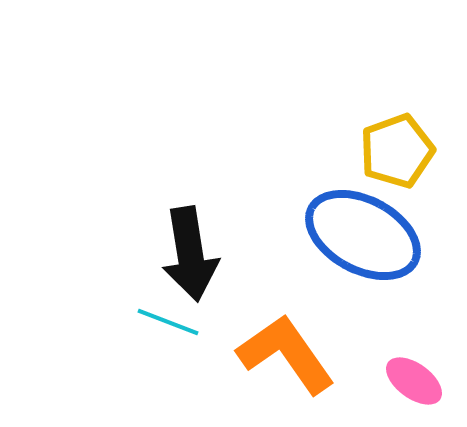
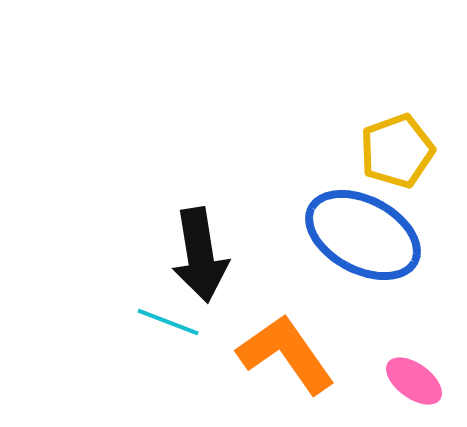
black arrow: moved 10 px right, 1 px down
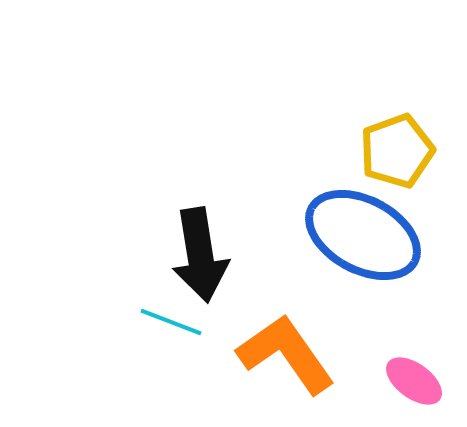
cyan line: moved 3 px right
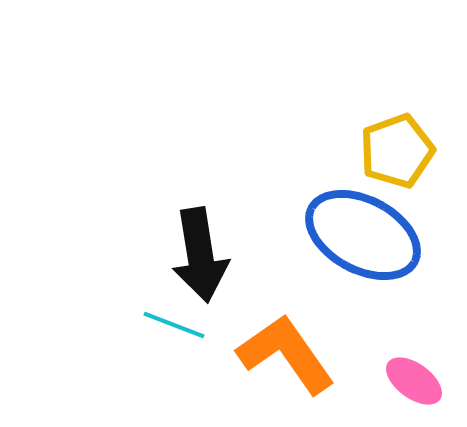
cyan line: moved 3 px right, 3 px down
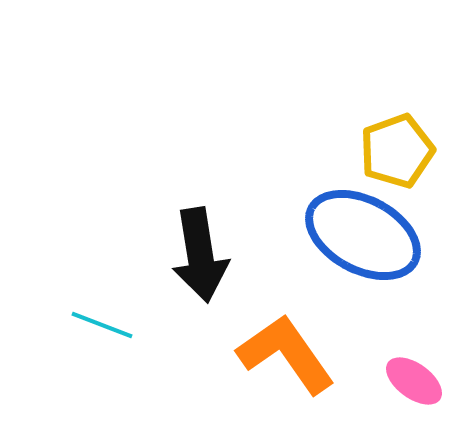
cyan line: moved 72 px left
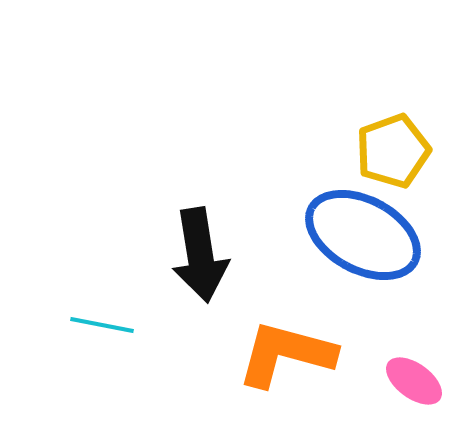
yellow pentagon: moved 4 px left
cyan line: rotated 10 degrees counterclockwise
orange L-shape: rotated 40 degrees counterclockwise
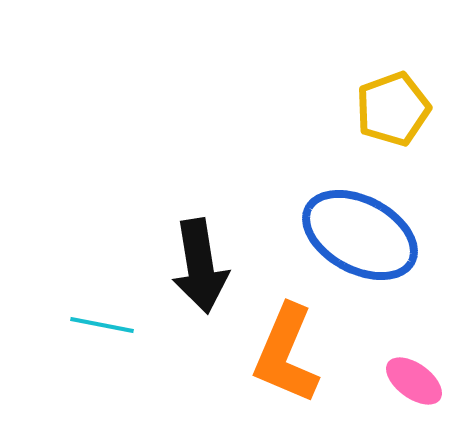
yellow pentagon: moved 42 px up
blue ellipse: moved 3 px left
black arrow: moved 11 px down
orange L-shape: rotated 82 degrees counterclockwise
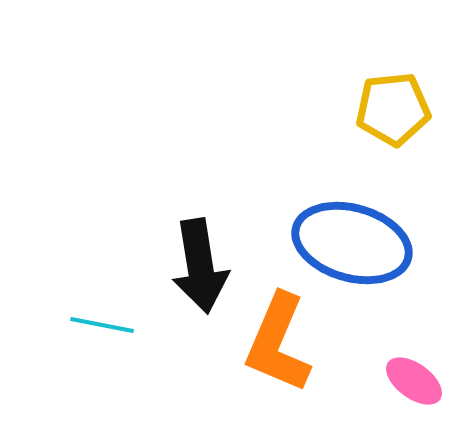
yellow pentagon: rotated 14 degrees clockwise
blue ellipse: moved 8 px left, 8 px down; rotated 12 degrees counterclockwise
orange L-shape: moved 8 px left, 11 px up
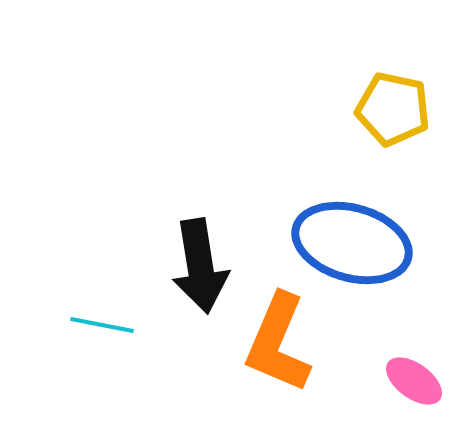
yellow pentagon: rotated 18 degrees clockwise
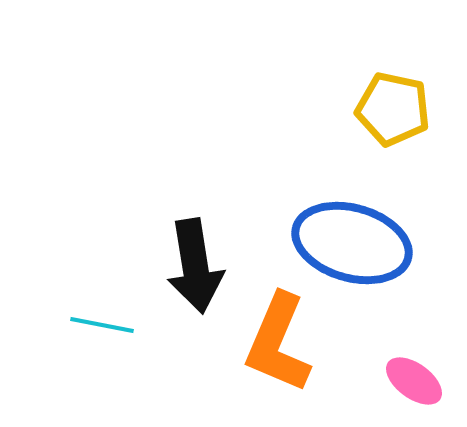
black arrow: moved 5 px left
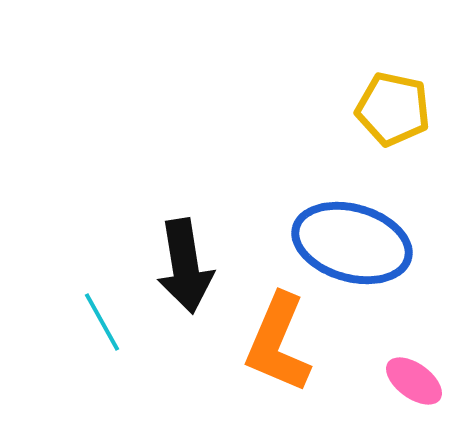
black arrow: moved 10 px left
cyan line: moved 3 px up; rotated 50 degrees clockwise
